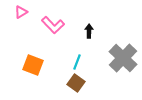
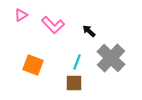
pink triangle: moved 3 px down
black arrow: rotated 48 degrees counterclockwise
gray cross: moved 12 px left
brown square: moved 2 px left; rotated 36 degrees counterclockwise
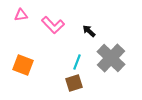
pink triangle: rotated 24 degrees clockwise
orange square: moved 10 px left
brown square: rotated 18 degrees counterclockwise
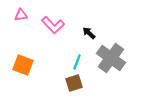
black arrow: moved 2 px down
gray cross: rotated 8 degrees counterclockwise
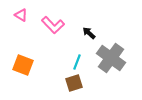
pink triangle: rotated 40 degrees clockwise
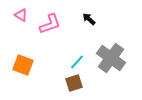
pink L-shape: moved 3 px left, 1 px up; rotated 65 degrees counterclockwise
black arrow: moved 14 px up
cyan line: rotated 21 degrees clockwise
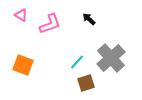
gray cross: rotated 12 degrees clockwise
brown square: moved 12 px right
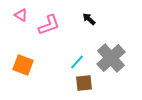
pink L-shape: moved 1 px left, 1 px down
brown square: moved 2 px left; rotated 12 degrees clockwise
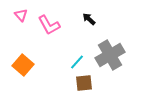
pink triangle: rotated 16 degrees clockwise
pink L-shape: rotated 80 degrees clockwise
gray cross: moved 1 px left, 3 px up; rotated 12 degrees clockwise
orange square: rotated 20 degrees clockwise
